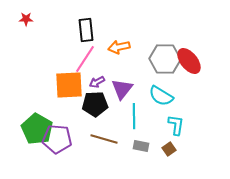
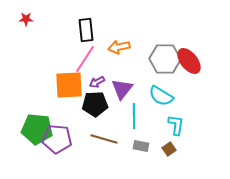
green pentagon: rotated 24 degrees counterclockwise
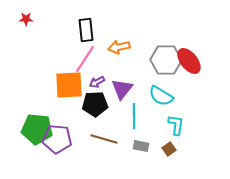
gray hexagon: moved 1 px right, 1 px down
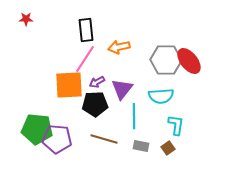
cyan semicircle: rotated 35 degrees counterclockwise
brown square: moved 1 px left, 1 px up
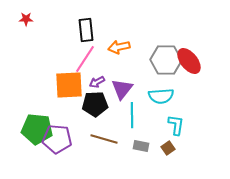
cyan line: moved 2 px left, 1 px up
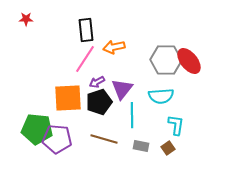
orange arrow: moved 5 px left
orange square: moved 1 px left, 13 px down
black pentagon: moved 4 px right, 2 px up; rotated 15 degrees counterclockwise
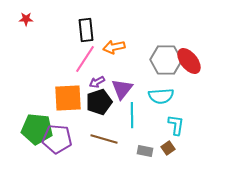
gray rectangle: moved 4 px right, 5 px down
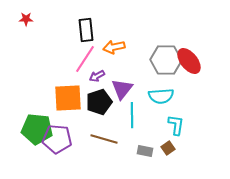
purple arrow: moved 6 px up
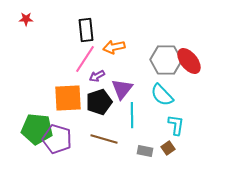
cyan semicircle: moved 1 px right, 1 px up; rotated 50 degrees clockwise
purple pentagon: rotated 12 degrees clockwise
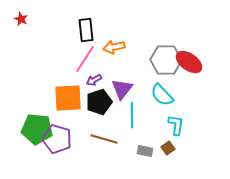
red star: moved 5 px left; rotated 24 degrees clockwise
red ellipse: moved 1 px down; rotated 16 degrees counterclockwise
purple arrow: moved 3 px left, 4 px down
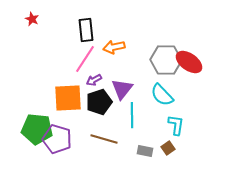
red star: moved 11 px right
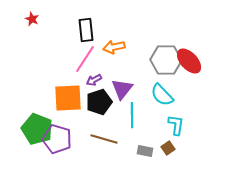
red ellipse: moved 1 px up; rotated 12 degrees clockwise
green pentagon: rotated 16 degrees clockwise
